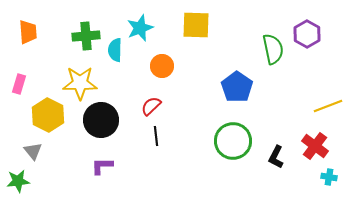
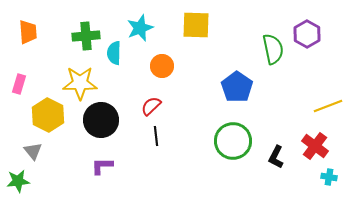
cyan semicircle: moved 1 px left, 3 px down
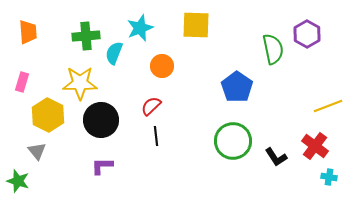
cyan semicircle: rotated 20 degrees clockwise
pink rectangle: moved 3 px right, 2 px up
gray triangle: moved 4 px right
black L-shape: rotated 60 degrees counterclockwise
green star: rotated 25 degrees clockwise
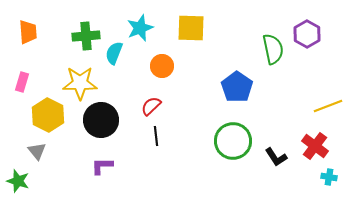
yellow square: moved 5 px left, 3 px down
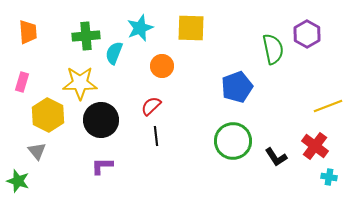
blue pentagon: rotated 16 degrees clockwise
